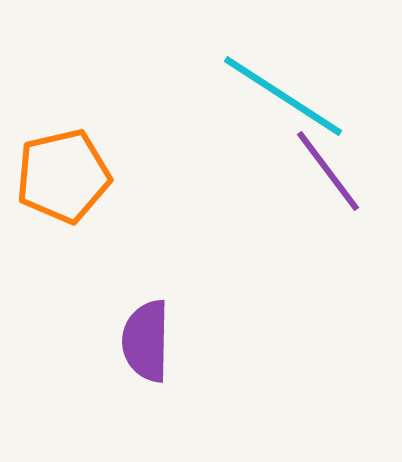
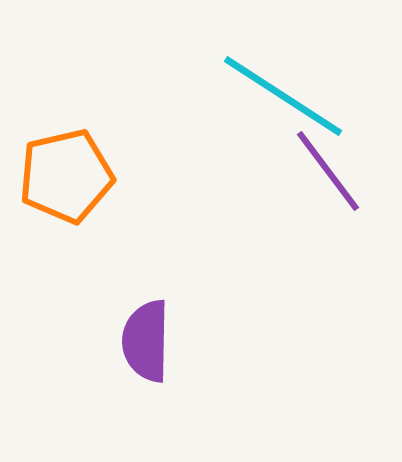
orange pentagon: moved 3 px right
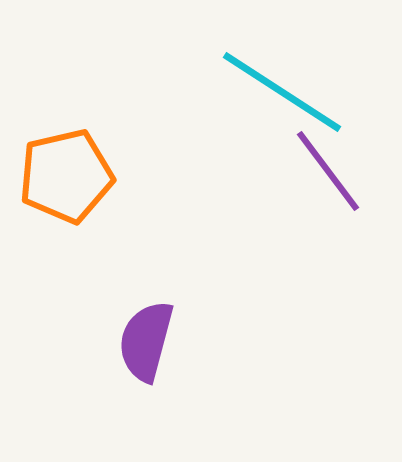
cyan line: moved 1 px left, 4 px up
purple semicircle: rotated 14 degrees clockwise
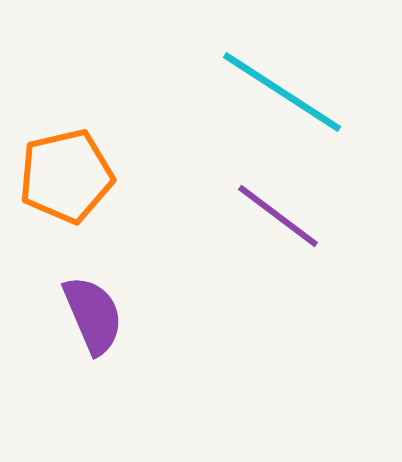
purple line: moved 50 px left, 45 px down; rotated 16 degrees counterclockwise
purple semicircle: moved 53 px left, 26 px up; rotated 142 degrees clockwise
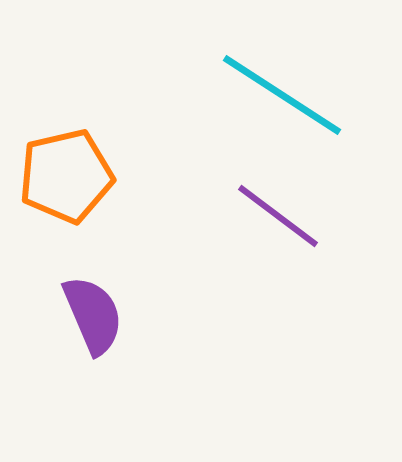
cyan line: moved 3 px down
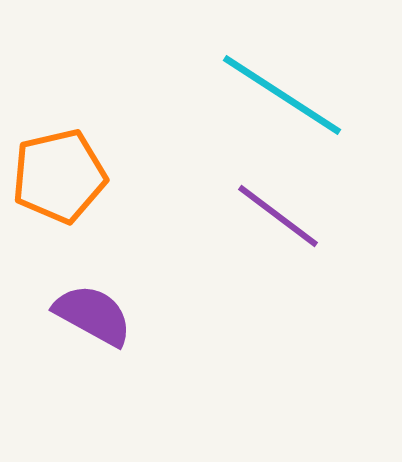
orange pentagon: moved 7 px left
purple semicircle: rotated 38 degrees counterclockwise
